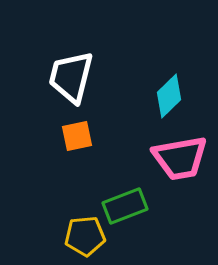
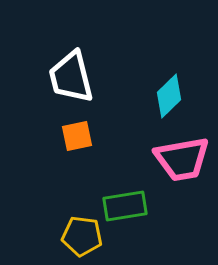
white trapezoid: rotated 28 degrees counterclockwise
pink trapezoid: moved 2 px right, 1 px down
green rectangle: rotated 12 degrees clockwise
yellow pentagon: moved 3 px left; rotated 12 degrees clockwise
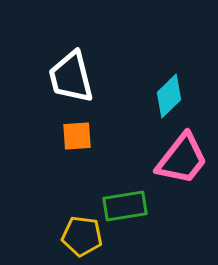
orange square: rotated 8 degrees clockwise
pink trapezoid: rotated 42 degrees counterclockwise
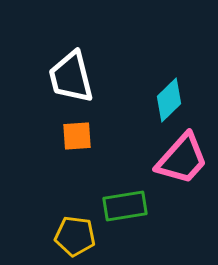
cyan diamond: moved 4 px down
pink trapezoid: rotated 4 degrees clockwise
yellow pentagon: moved 7 px left
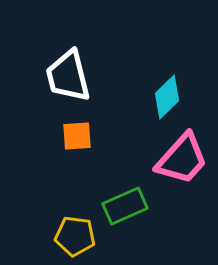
white trapezoid: moved 3 px left, 1 px up
cyan diamond: moved 2 px left, 3 px up
green rectangle: rotated 15 degrees counterclockwise
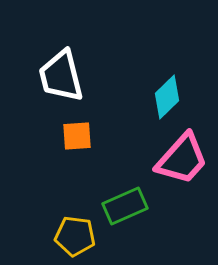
white trapezoid: moved 7 px left
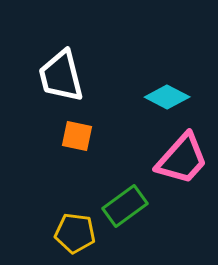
cyan diamond: rotated 72 degrees clockwise
orange square: rotated 16 degrees clockwise
green rectangle: rotated 12 degrees counterclockwise
yellow pentagon: moved 3 px up
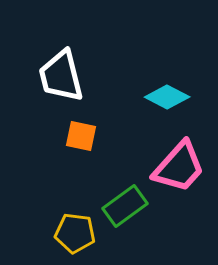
orange square: moved 4 px right
pink trapezoid: moved 3 px left, 8 px down
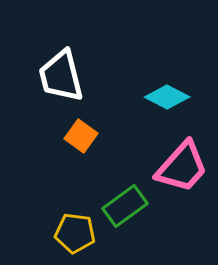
orange square: rotated 24 degrees clockwise
pink trapezoid: moved 3 px right
